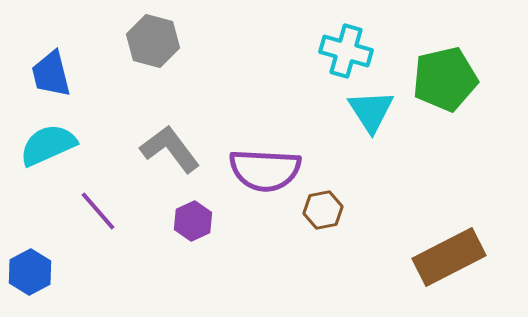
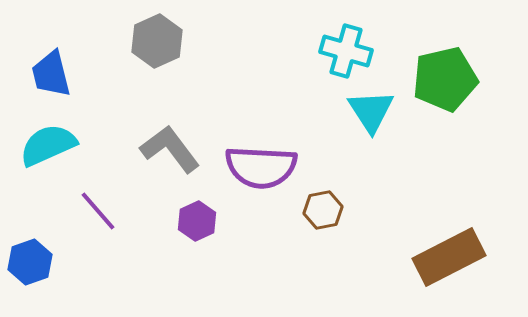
gray hexagon: moved 4 px right; rotated 21 degrees clockwise
purple semicircle: moved 4 px left, 3 px up
purple hexagon: moved 4 px right
blue hexagon: moved 10 px up; rotated 9 degrees clockwise
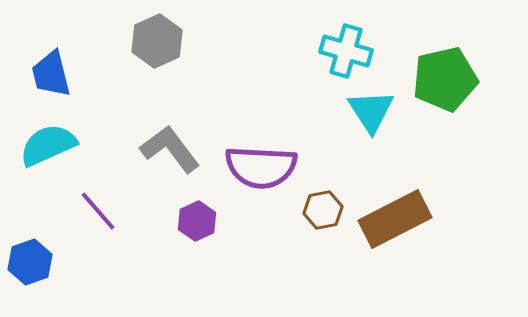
brown rectangle: moved 54 px left, 38 px up
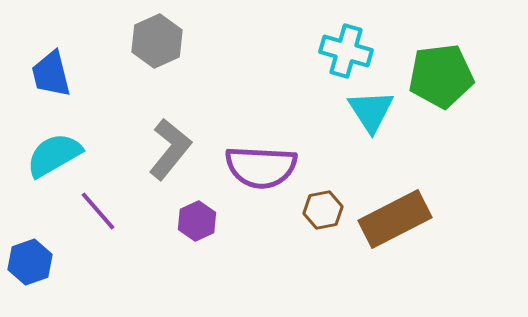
green pentagon: moved 4 px left, 3 px up; rotated 6 degrees clockwise
cyan semicircle: moved 6 px right, 10 px down; rotated 6 degrees counterclockwise
gray L-shape: rotated 76 degrees clockwise
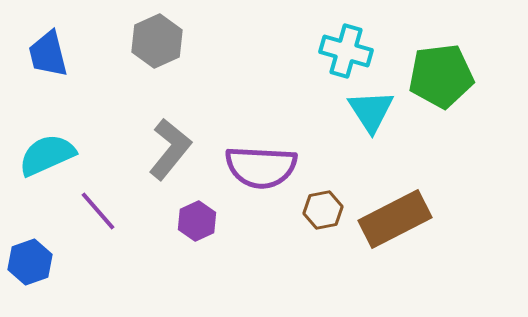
blue trapezoid: moved 3 px left, 20 px up
cyan semicircle: moved 7 px left; rotated 6 degrees clockwise
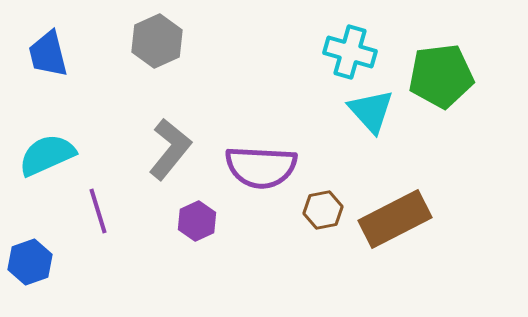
cyan cross: moved 4 px right, 1 px down
cyan triangle: rotated 9 degrees counterclockwise
purple line: rotated 24 degrees clockwise
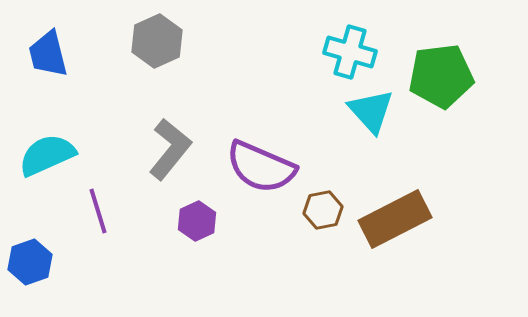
purple semicircle: rotated 20 degrees clockwise
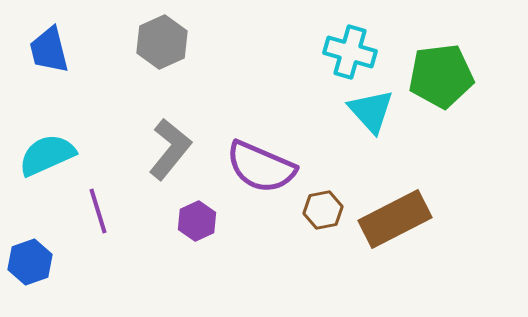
gray hexagon: moved 5 px right, 1 px down
blue trapezoid: moved 1 px right, 4 px up
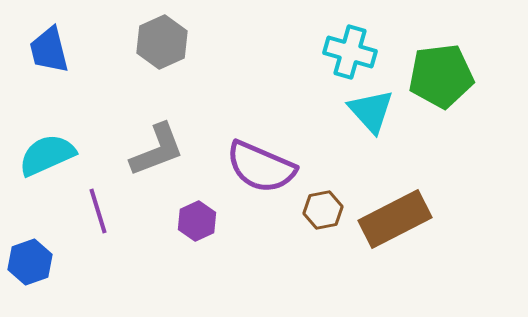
gray L-shape: moved 13 px left, 1 px down; rotated 30 degrees clockwise
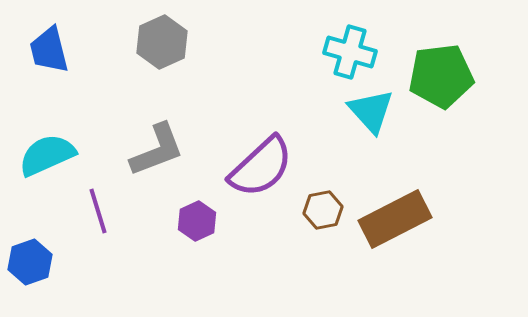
purple semicircle: rotated 66 degrees counterclockwise
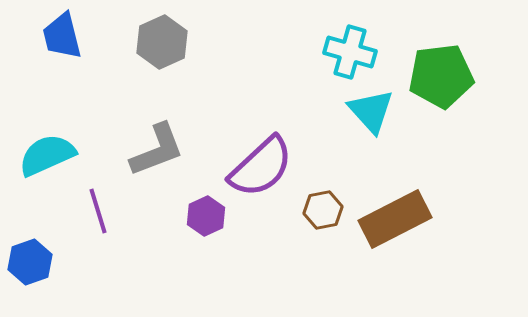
blue trapezoid: moved 13 px right, 14 px up
purple hexagon: moved 9 px right, 5 px up
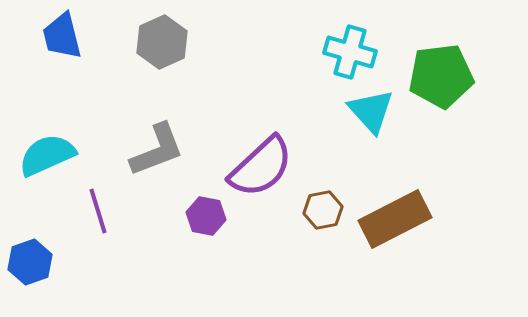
purple hexagon: rotated 24 degrees counterclockwise
